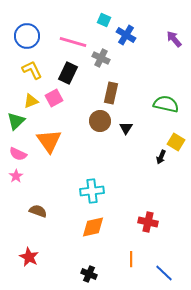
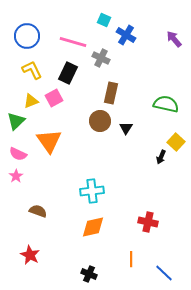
yellow square: rotated 12 degrees clockwise
red star: moved 1 px right, 2 px up
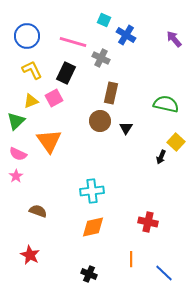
black rectangle: moved 2 px left
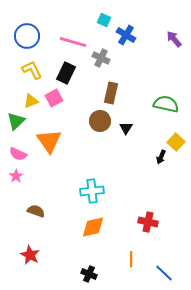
brown semicircle: moved 2 px left
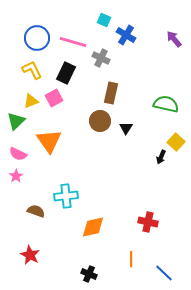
blue circle: moved 10 px right, 2 px down
cyan cross: moved 26 px left, 5 px down
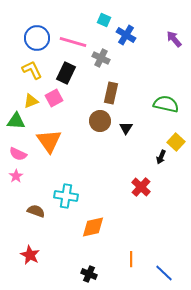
green triangle: rotated 48 degrees clockwise
cyan cross: rotated 15 degrees clockwise
red cross: moved 7 px left, 35 px up; rotated 30 degrees clockwise
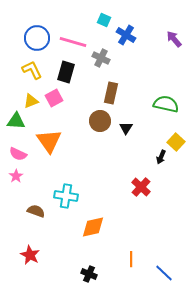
black rectangle: moved 1 px up; rotated 10 degrees counterclockwise
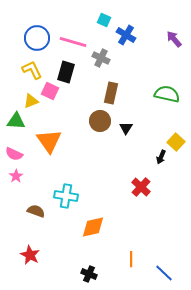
pink square: moved 4 px left, 7 px up; rotated 36 degrees counterclockwise
green semicircle: moved 1 px right, 10 px up
pink semicircle: moved 4 px left
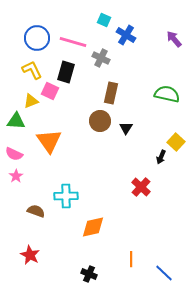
cyan cross: rotated 10 degrees counterclockwise
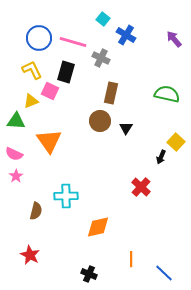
cyan square: moved 1 px left, 1 px up; rotated 16 degrees clockwise
blue circle: moved 2 px right
brown semicircle: rotated 84 degrees clockwise
orange diamond: moved 5 px right
